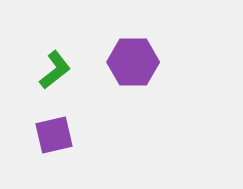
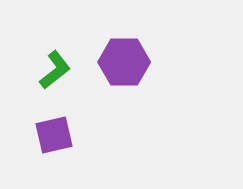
purple hexagon: moved 9 px left
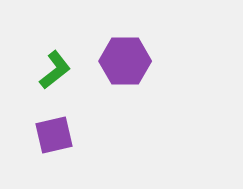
purple hexagon: moved 1 px right, 1 px up
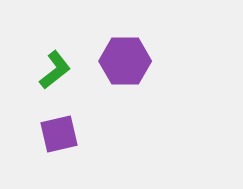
purple square: moved 5 px right, 1 px up
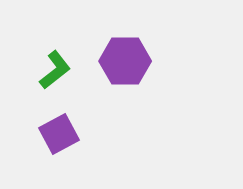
purple square: rotated 15 degrees counterclockwise
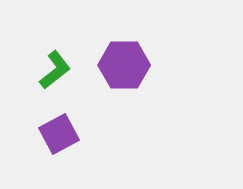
purple hexagon: moved 1 px left, 4 px down
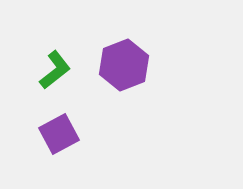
purple hexagon: rotated 21 degrees counterclockwise
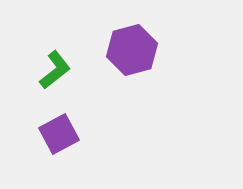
purple hexagon: moved 8 px right, 15 px up; rotated 6 degrees clockwise
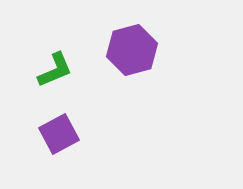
green L-shape: rotated 15 degrees clockwise
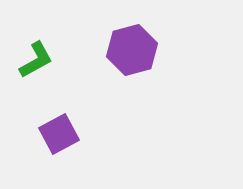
green L-shape: moved 19 px left, 10 px up; rotated 6 degrees counterclockwise
